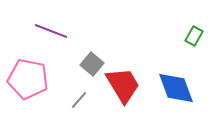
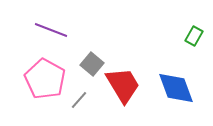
purple line: moved 1 px up
pink pentagon: moved 17 px right; rotated 18 degrees clockwise
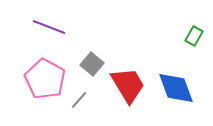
purple line: moved 2 px left, 3 px up
red trapezoid: moved 5 px right
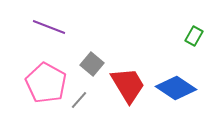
pink pentagon: moved 1 px right, 4 px down
blue diamond: rotated 36 degrees counterclockwise
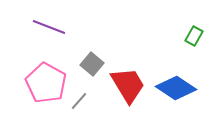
gray line: moved 1 px down
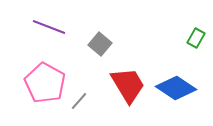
green rectangle: moved 2 px right, 2 px down
gray square: moved 8 px right, 20 px up
pink pentagon: moved 1 px left
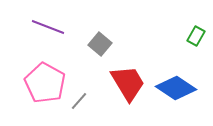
purple line: moved 1 px left
green rectangle: moved 2 px up
red trapezoid: moved 2 px up
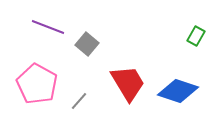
gray square: moved 13 px left
pink pentagon: moved 8 px left, 1 px down
blue diamond: moved 2 px right, 3 px down; rotated 15 degrees counterclockwise
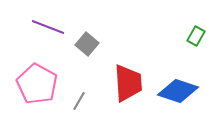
red trapezoid: rotated 27 degrees clockwise
gray line: rotated 12 degrees counterclockwise
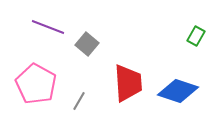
pink pentagon: moved 1 px left
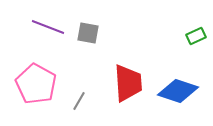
green rectangle: rotated 36 degrees clockwise
gray square: moved 1 px right, 11 px up; rotated 30 degrees counterclockwise
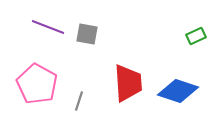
gray square: moved 1 px left, 1 px down
pink pentagon: moved 1 px right
gray line: rotated 12 degrees counterclockwise
